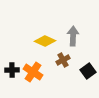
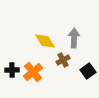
gray arrow: moved 1 px right, 2 px down
yellow diamond: rotated 35 degrees clockwise
orange cross: rotated 18 degrees clockwise
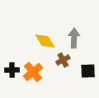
black square: rotated 35 degrees clockwise
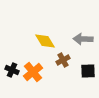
gray arrow: moved 9 px right, 1 px down; rotated 90 degrees counterclockwise
black cross: rotated 24 degrees clockwise
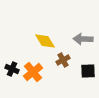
black cross: moved 1 px up
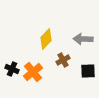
yellow diamond: moved 1 px right, 2 px up; rotated 75 degrees clockwise
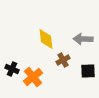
yellow diamond: rotated 50 degrees counterclockwise
orange cross: moved 5 px down
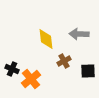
gray arrow: moved 4 px left, 5 px up
brown cross: moved 1 px right, 1 px down
orange cross: moved 2 px left, 2 px down
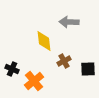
gray arrow: moved 10 px left, 12 px up
yellow diamond: moved 2 px left, 2 px down
black square: moved 2 px up
orange cross: moved 3 px right, 2 px down
